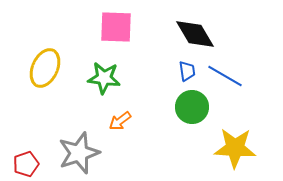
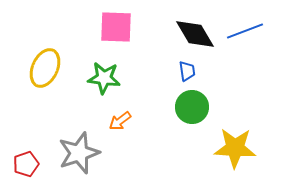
blue line: moved 20 px right, 45 px up; rotated 51 degrees counterclockwise
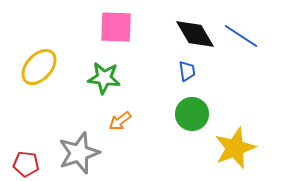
blue line: moved 4 px left, 5 px down; rotated 54 degrees clockwise
yellow ellipse: moved 6 px left, 1 px up; rotated 18 degrees clockwise
green circle: moved 7 px down
yellow star: rotated 24 degrees counterclockwise
red pentagon: rotated 25 degrees clockwise
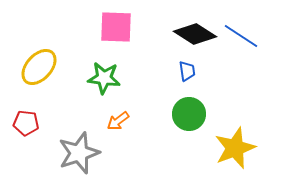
black diamond: rotated 27 degrees counterclockwise
green circle: moved 3 px left
orange arrow: moved 2 px left
red pentagon: moved 41 px up
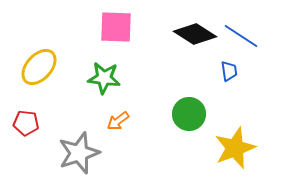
blue trapezoid: moved 42 px right
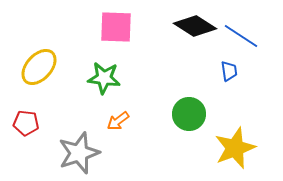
black diamond: moved 8 px up
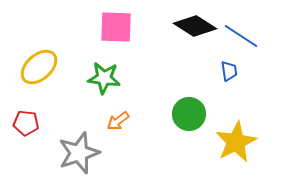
yellow ellipse: rotated 6 degrees clockwise
yellow star: moved 1 px right, 6 px up; rotated 6 degrees counterclockwise
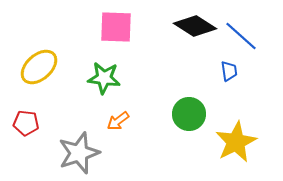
blue line: rotated 9 degrees clockwise
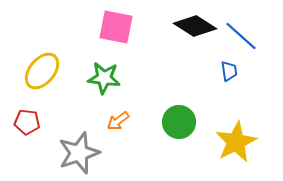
pink square: rotated 9 degrees clockwise
yellow ellipse: moved 3 px right, 4 px down; rotated 9 degrees counterclockwise
green circle: moved 10 px left, 8 px down
red pentagon: moved 1 px right, 1 px up
